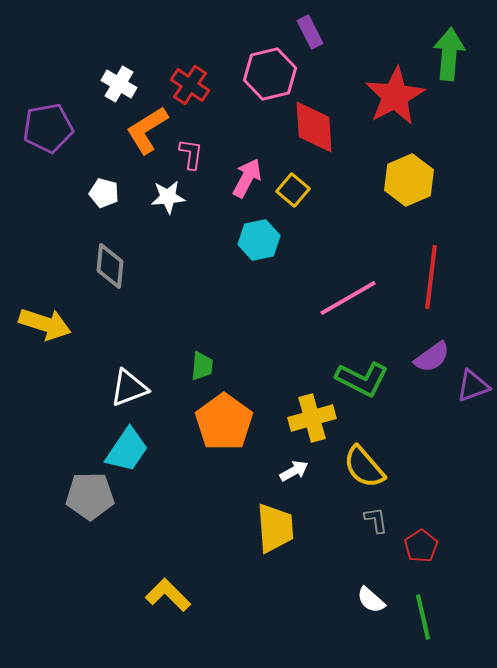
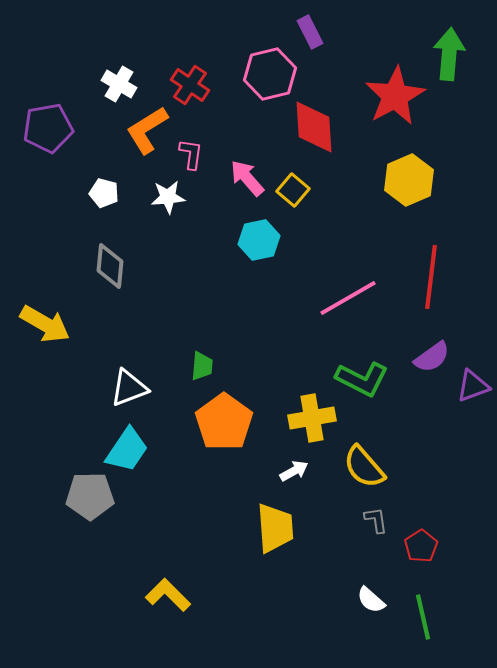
pink arrow: rotated 69 degrees counterclockwise
yellow arrow: rotated 12 degrees clockwise
yellow cross: rotated 6 degrees clockwise
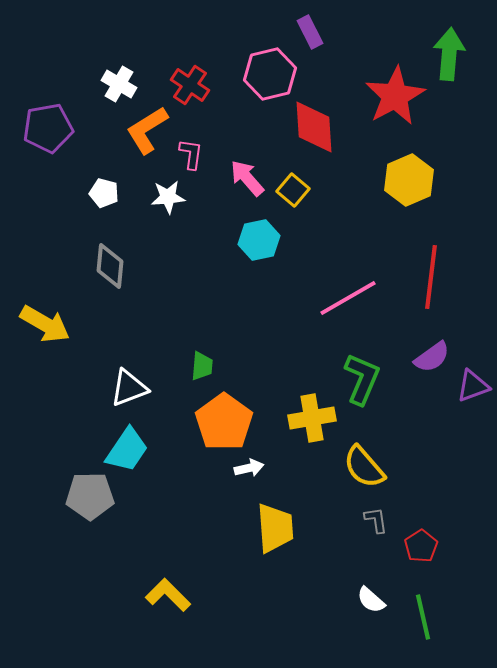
green L-shape: rotated 94 degrees counterclockwise
white arrow: moved 45 px left, 3 px up; rotated 16 degrees clockwise
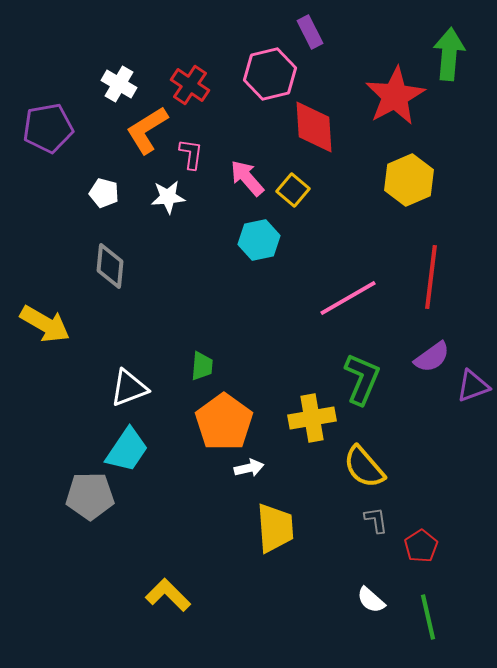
green line: moved 5 px right
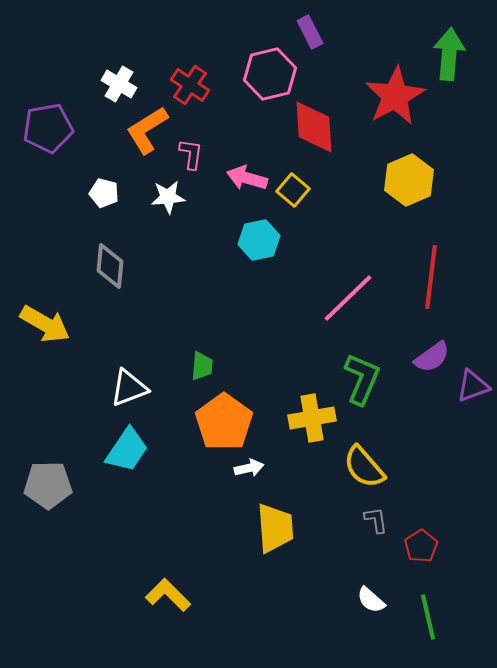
pink arrow: rotated 33 degrees counterclockwise
pink line: rotated 14 degrees counterclockwise
gray pentagon: moved 42 px left, 11 px up
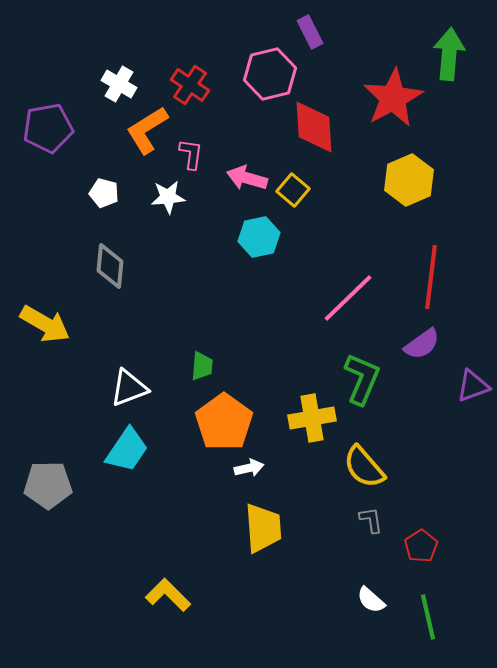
red star: moved 2 px left, 2 px down
cyan hexagon: moved 3 px up
purple semicircle: moved 10 px left, 13 px up
gray L-shape: moved 5 px left
yellow trapezoid: moved 12 px left
